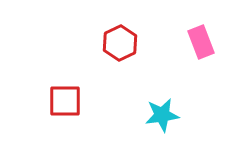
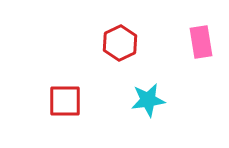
pink rectangle: rotated 12 degrees clockwise
cyan star: moved 14 px left, 15 px up
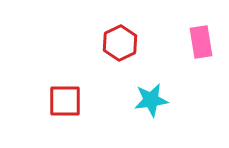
cyan star: moved 3 px right
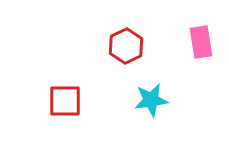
red hexagon: moved 6 px right, 3 px down
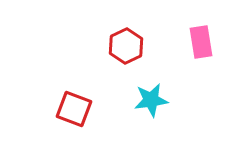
red square: moved 9 px right, 8 px down; rotated 21 degrees clockwise
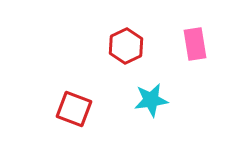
pink rectangle: moved 6 px left, 2 px down
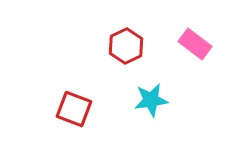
pink rectangle: rotated 44 degrees counterclockwise
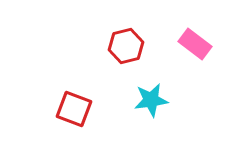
red hexagon: rotated 12 degrees clockwise
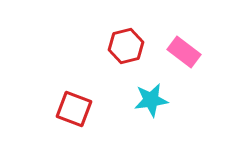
pink rectangle: moved 11 px left, 8 px down
